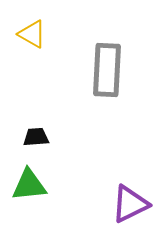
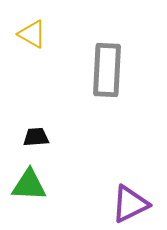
green triangle: rotated 9 degrees clockwise
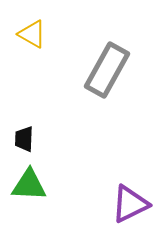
gray rectangle: rotated 26 degrees clockwise
black trapezoid: moved 12 px left, 2 px down; rotated 84 degrees counterclockwise
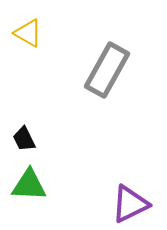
yellow triangle: moved 4 px left, 1 px up
black trapezoid: rotated 28 degrees counterclockwise
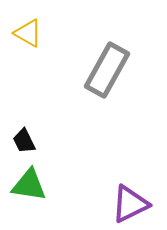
black trapezoid: moved 2 px down
green triangle: rotated 6 degrees clockwise
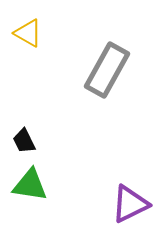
green triangle: moved 1 px right
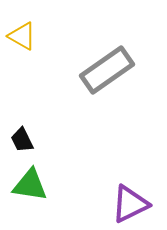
yellow triangle: moved 6 px left, 3 px down
gray rectangle: rotated 26 degrees clockwise
black trapezoid: moved 2 px left, 1 px up
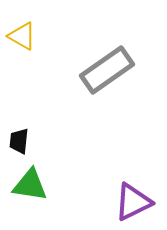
black trapezoid: moved 3 px left, 1 px down; rotated 32 degrees clockwise
purple triangle: moved 3 px right, 2 px up
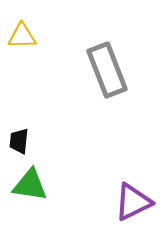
yellow triangle: rotated 32 degrees counterclockwise
gray rectangle: rotated 76 degrees counterclockwise
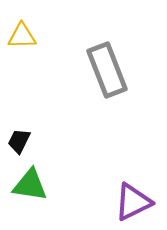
black trapezoid: rotated 20 degrees clockwise
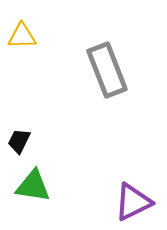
green triangle: moved 3 px right, 1 px down
